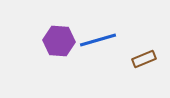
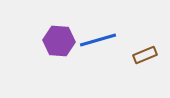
brown rectangle: moved 1 px right, 4 px up
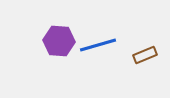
blue line: moved 5 px down
